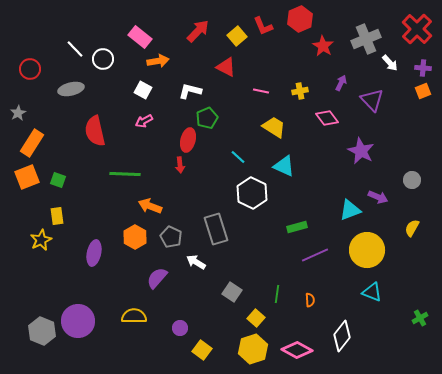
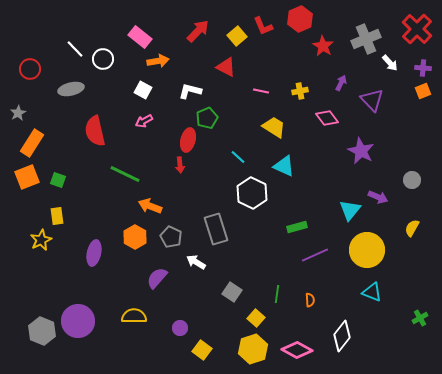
green line at (125, 174): rotated 24 degrees clockwise
cyan triangle at (350, 210): rotated 30 degrees counterclockwise
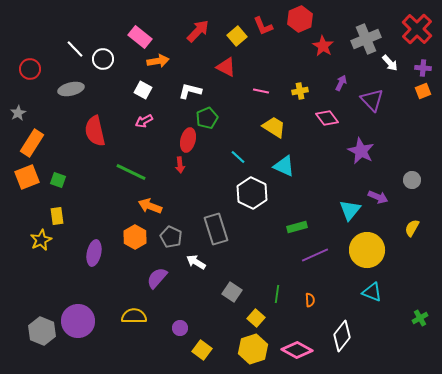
green line at (125, 174): moved 6 px right, 2 px up
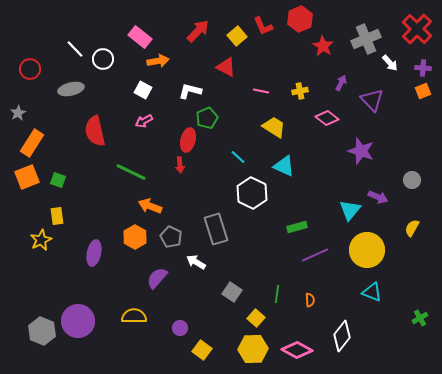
pink diamond at (327, 118): rotated 15 degrees counterclockwise
purple star at (361, 151): rotated 8 degrees counterclockwise
yellow hexagon at (253, 349): rotated 16 degrees clockwise
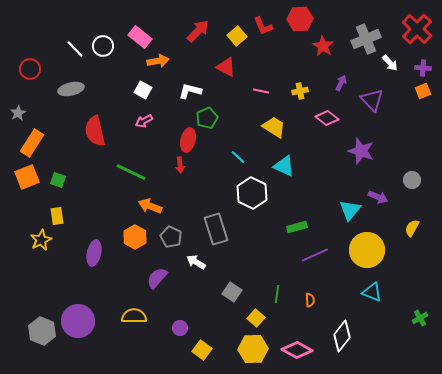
red hexagon at (300, 19): rotated 20 degrees clockwise
white circle at (103, 59): moved 13 px up
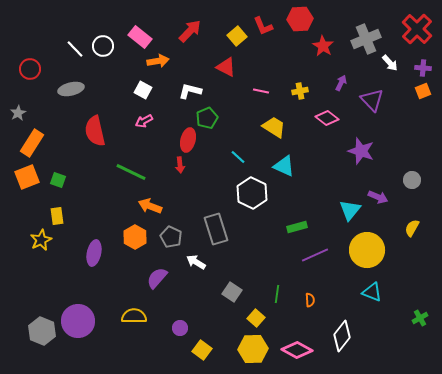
red arrow at (198, 31): moved 8 px left
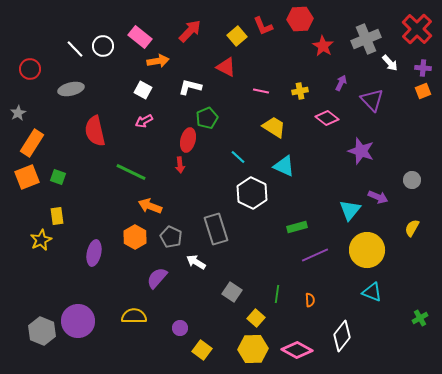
white L-shape at (190, 91): moved 4 px up
green square at (58, 180): moved 3 px up
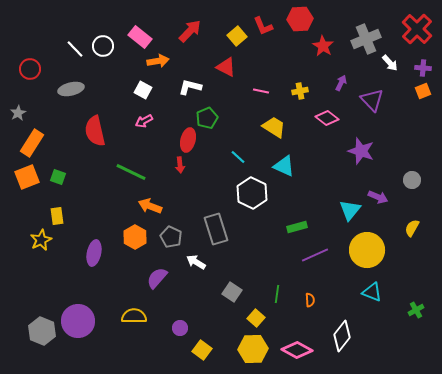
green cross at (420, 318): moved 4 px left, 8 px up
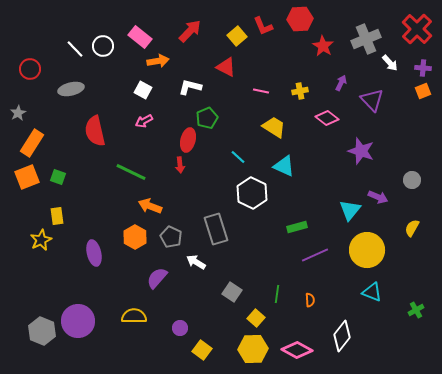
purple ellipse at (94, 253): rotated 25 degrees counterclockwise
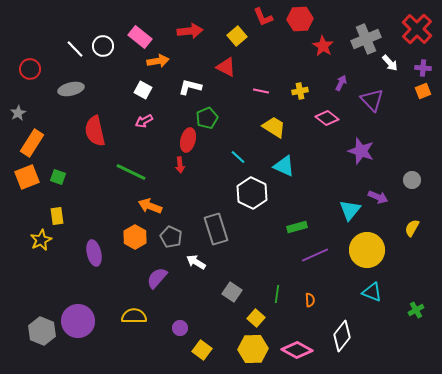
red L-shape at (263, 26): moved 9 px up
red arrow at (190, 31): rotated 40 degrees clockwise
